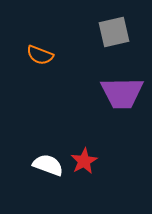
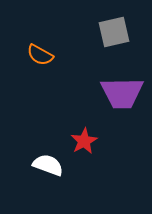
orange semicircle: rotated 8 degrees clockwise
red star: moved 20 px up
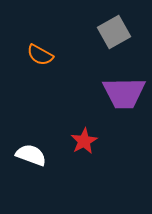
gray square: rotated 16 degrees counterclockwise
purple trapezoid: moved 2 px right
white semicircle: moved 17 px left, 10 px up
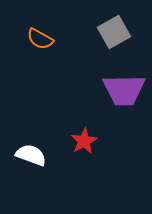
orange semicircle: moved 16 px up
purple trapezoid: moved 3 px up
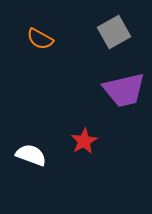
purple trapezoid: rotated 12 degrees counterclockwise
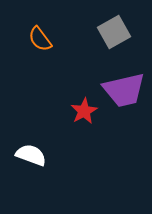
orange semicircle: rotated 24 degrees clockwise
red star: moved 30 px up
